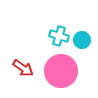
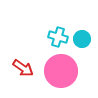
cyan cross: moved 1 px left, 1 px down
cyan circle: moved 1 px up
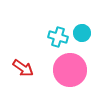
cyan circle: moved 6 px up
pink circle: moved 9 px right, 1 px up
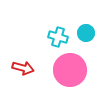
cyan circle: moved 4 px right
red arrow: rotated 20 degrees counterclockwise
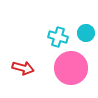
pink circle: moved 1 px right, 2 px up
